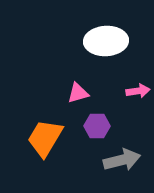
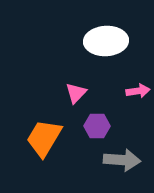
pink triangle: moved 2 px left; rotated 30 degrees counterclockwise
orange trapezoid: moved 1 px left
gray arrow: rotated 18 degrees clockwise
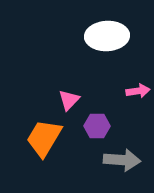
white ellipse: moved 1 px right, 5 px up
pink triangle: moved 7 px left, 7 px down
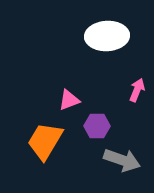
pink arrow: moved 1 px left, 1 px up; rotated 60 degrees counterclockwise
pink triangle: rotated 25 degrees clockwise
orange trapezoid: moved 1 px right, 3 px down
gray arrow: rotated 15 degrees clockwise
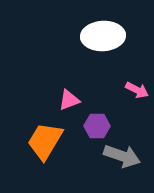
white ellipse: moved 4 px left
pink arrow: rotated 95 degrees clockwise
gray arrow: moved 4 px up
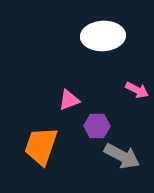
orange trapezoid: moved 4 px left, 5 px down; rotated 12 degrees counterclockwise
gray arrow: rotated 9 degrees clockwise
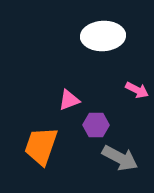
purple hexagon: moved 1 px left, 1 px up
gray arrow: moved 2 px left, 2 px down
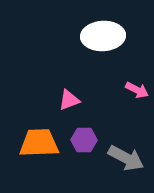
purple hexagon: moved 12 px left, 15 px down
orange trapezoid: moved 2 px left, 3 px up; rotated 69 degrees clockwise
gray arrow: moved 6 px right
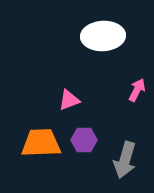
pink arrow: rotated 90 degrees counterclockwise
orange trapezoid: moved 2 px right
gray arrow: moved 1 px left, 2 px down; rotated 78 degrees clockwise
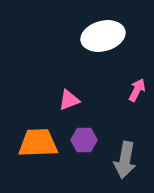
white ellipse: rotated 12 degrees counterclockwise
orange trapezoid: moved 3 px left
gray arrow: rotated 6 degrees counterclockwise
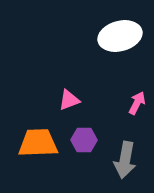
white ellipse: moved 17 px right
pink arrow: moved 13 px down
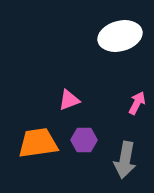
orange trapezoid: rotated 6 degrees counterclockwise
